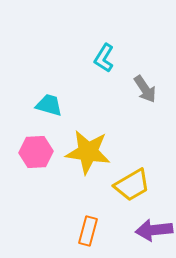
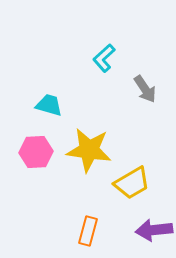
cyan L-shape: rotated 16 degrees clockwise
yellow star: moved 1 px right, 2 px up
yellow trapezoid: moved 2 px up
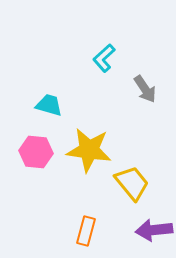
pink hexagon: rotated 8 degrees clockwise
yellow trapezoid: rotated 99 degrees counterclockwise
orange rectangle: moved 2 px left
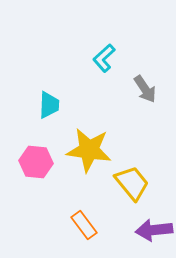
cyan trapezoid: rotated 76 degrees clockwise
pink hexagon: moved 10 px down
orange rectangle: moved 2 px left, 6 px up; rotated 52 degrees counterclockwise
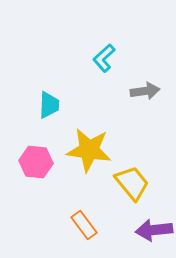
gray arrow: moved 2 px down; rotated 64 degrees counterclockwise
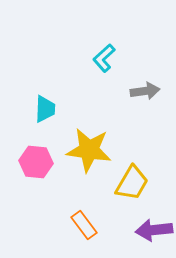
cyan trapezoid: moved 4 px left, 4 px down
yellow trapezoid: rotated 69 degrees clockwise
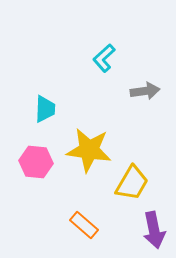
orange rectangle: rotated 12 degrees counterclockwise
purple arrow: rotated 96 degrees counterclockwise
